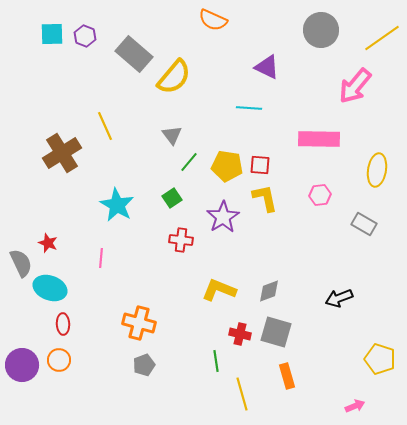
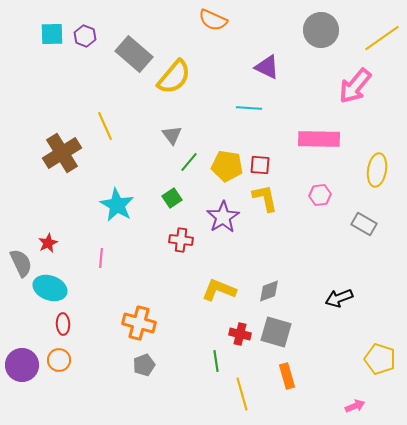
red star at (48, 243): rotated 24 degrees clockwise
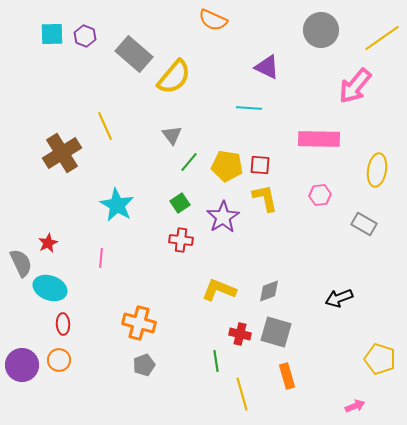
green square at (172, 198): moved 8 px right, 5 px down
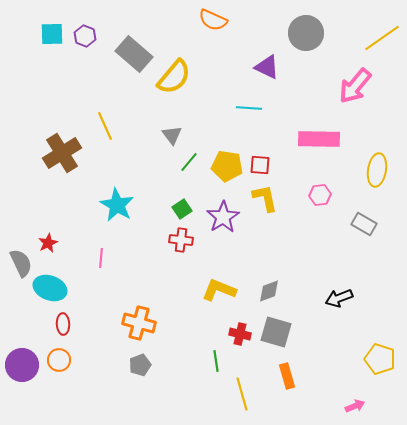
gray circle at (321, 30): moved 15 px left, 3 px down
green square at (180, 203): moved 2 px right, 6 px down
gray pentagon at (144, 365): moved 4 px left
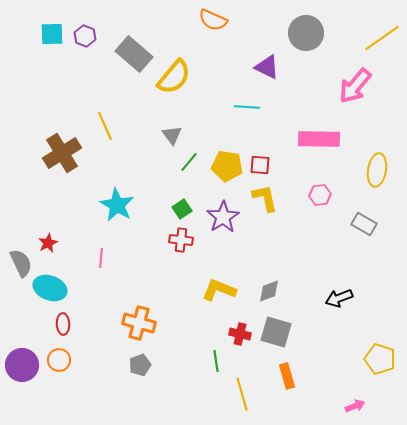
cyan line at (249, 108): moved 2 px left, 1 px up
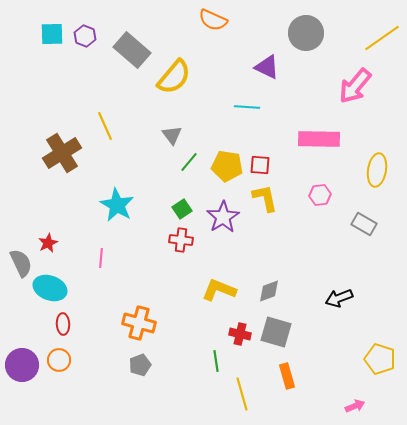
gray rectangle at (134, 54): moved 2 px left, 4 px up
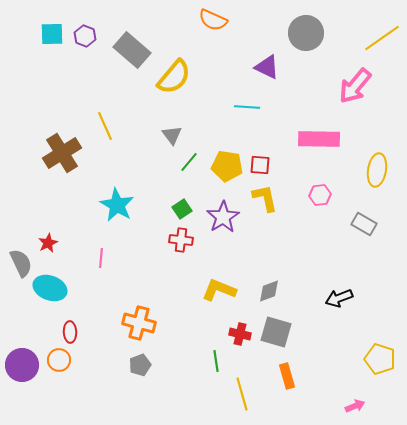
red ellipse at (63, 324): moved 7 px right, 8 px down
